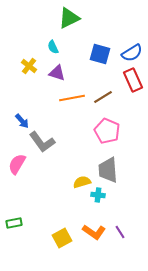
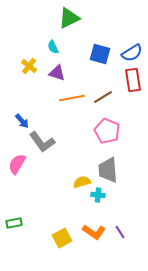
red rectangle: rotated 15 degrees clockwise
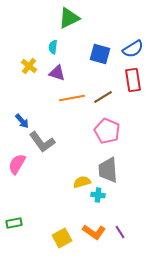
cyan semicircle: rotated 32 degrees clockwise
blue semicircle: moved 1 px right, 4 px up
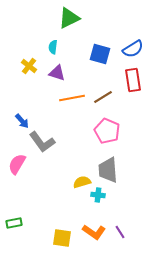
yellow square: rotated 36 degrees clockwise
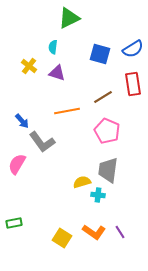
red rectangle: moved 4 px down
orange line: moved 5 px left, 13 px down
gray trapezoid: rotated 12 degrees clockwise
yellow square: rotated 24 degrees clockwise
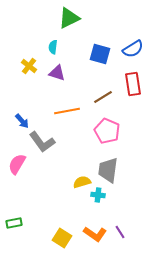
orange L-shape: moved 1 px right, 2 px down
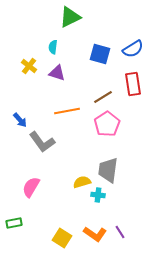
green triangle: moved 1 px right, 1 px up
blue arrow: moved 2 px left, 1 px up
pink pentagon: moved 7 px up; rotated 15 degrees clockwise
pink semicircle: moved 14 px right, 23 px down
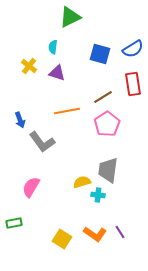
blue arrow: rotated 21 degrees clockwise
yellow square: moved 1 px down
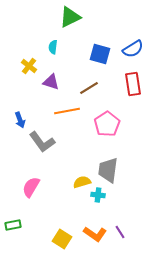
purple triangle: moved 6 px left, 9 px down
brown line: moved 14 px left, 9 px up
green rectangle: moved 1 px left, 2 px down
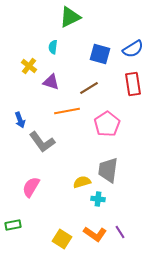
cyan cross: moved 4 px down
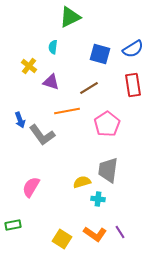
red rectangle: moved 1 px down
gray L-shape: moved 7 px up
